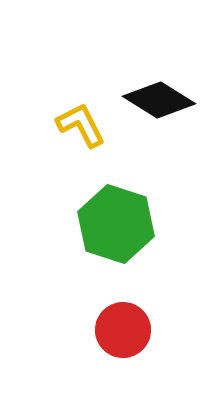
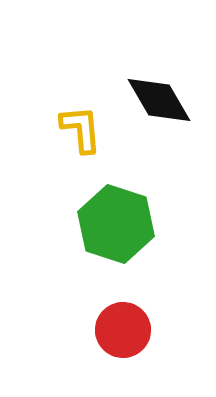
black diamond: rotated 28 degrees clockwise
yellow L-shape: moved 4 px down; rotated 22 degrees clockwise
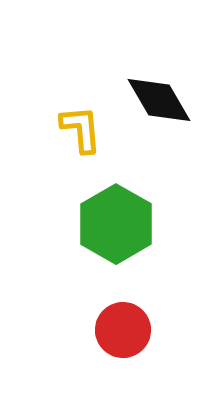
green hexagon: rotated 12 degrees clockwise
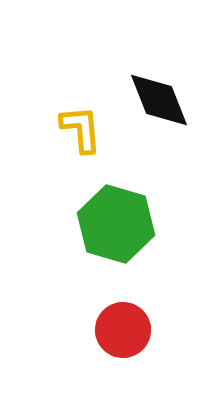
black diamond: rotated 8 degrees clockwise
green hexagon: rotated 14 degrees counterclockwise
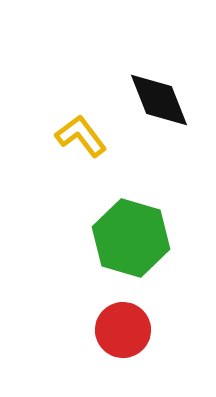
yellow L-shape: moved 7 px down; rotated 32 degrees counterclockwise
green hexagon: moved 15 px right, 14 px down
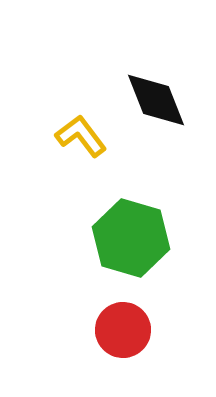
black diamond: moved 3 px left
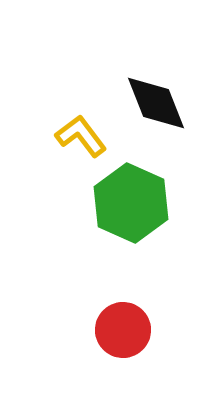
black diamond: moved 3 px down
green hexagon: moved 35 px up; rotated 8 degrees clockwise
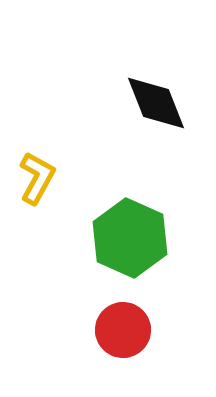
yellow L-shape: moved 44 px left, 42 px down; rotated 66 degrees clockwise
green hexagon: moved 1 px left, 35 px down
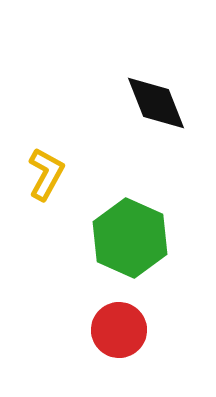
yellow L-shape: moved 9 px right, 4 px up
red circle: moved 4 px left
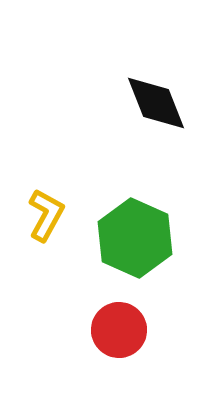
yellow L-shape: moved 41 px down
green hexagon: moved 5 px right
